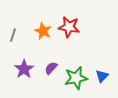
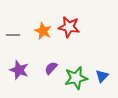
gray line: rotated 72 degrees clockwise
purple star: moved 5 px left, 1 px down; rotated 18 degrees counterclockwise
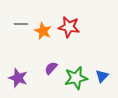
gray line: moved 8 px right, 11 px up
purple star: moved 1 px left, 8 px down
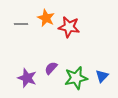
orange star: moved 3 px right, 13 px up
purple star: moved 9 px right
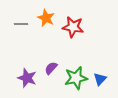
red star: moved 4 px right
blue triangle: moved 2 px left, 3 px down
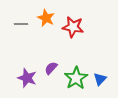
green star: rotated 20 degrees counterclockwise
